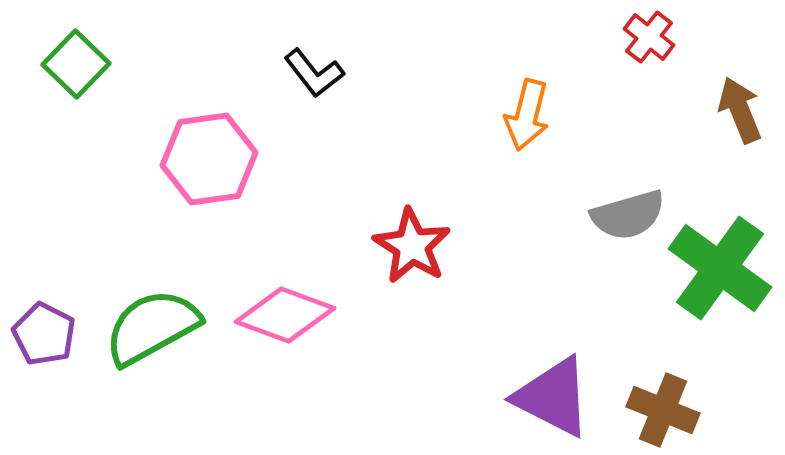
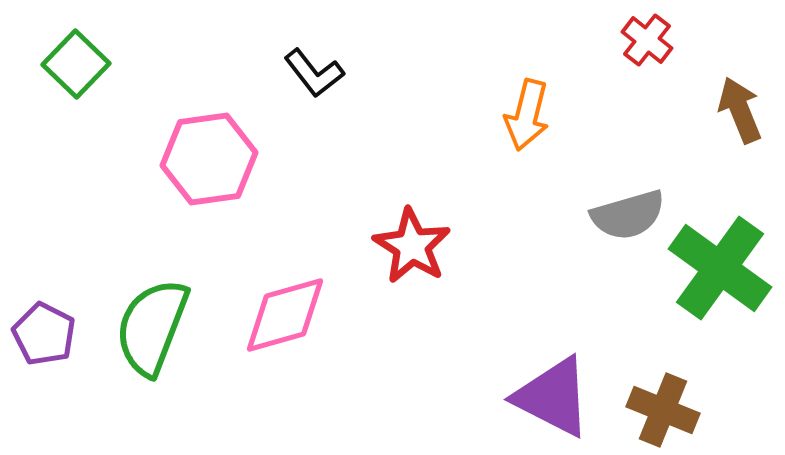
red cross: moved 2 px left, 3 px down
pink diamond: rotated 36 degrees counterclockwise
green semicircle: rotated 40 degrees counterclockwise
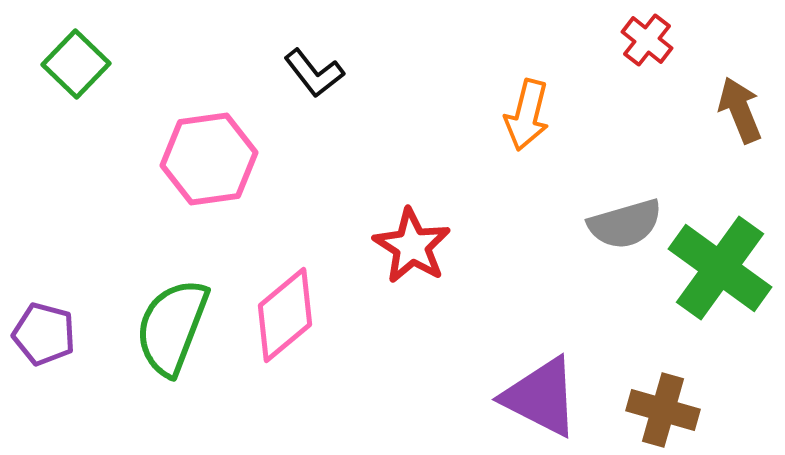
gray semicircle: moved 3 px left, 9 px down
pink diamond: rotated 24 degrees counterclockwise
green semicircle: moved 20 px right
purple pentagon: rotated 12 degrees counterclockwise
purple triangle: moved 12 px left
brown cross: rotated 6 degrees counterclockwise
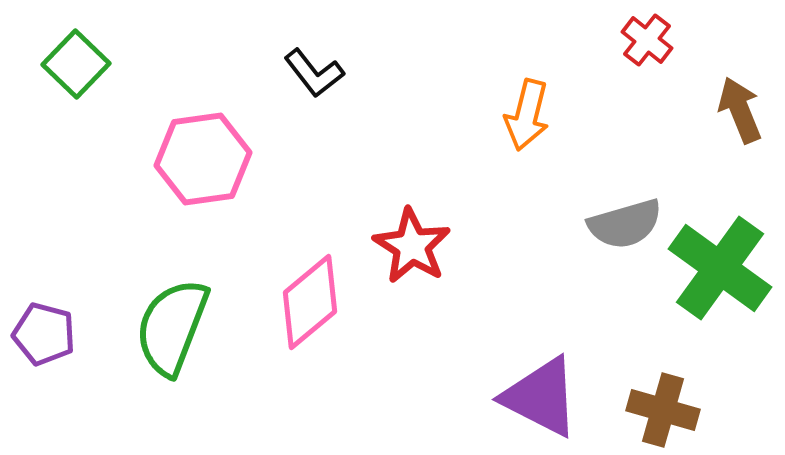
pink hexagon: moved 6 px left
pink diamond: moved 25 px right, 13 px up
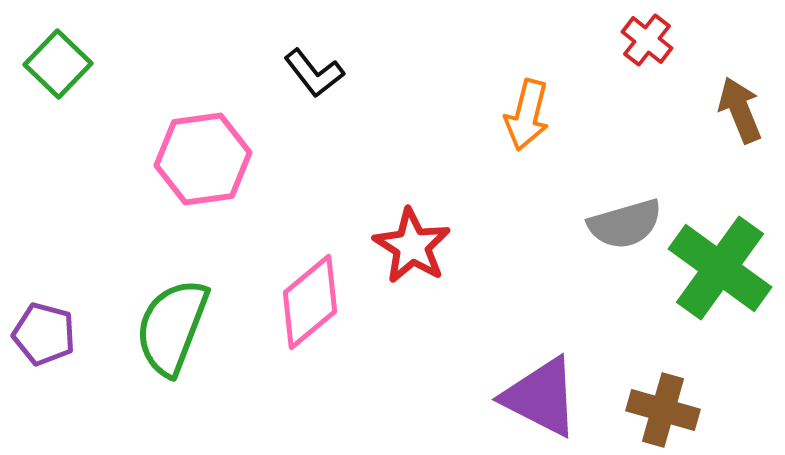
green square: moved 18 px left
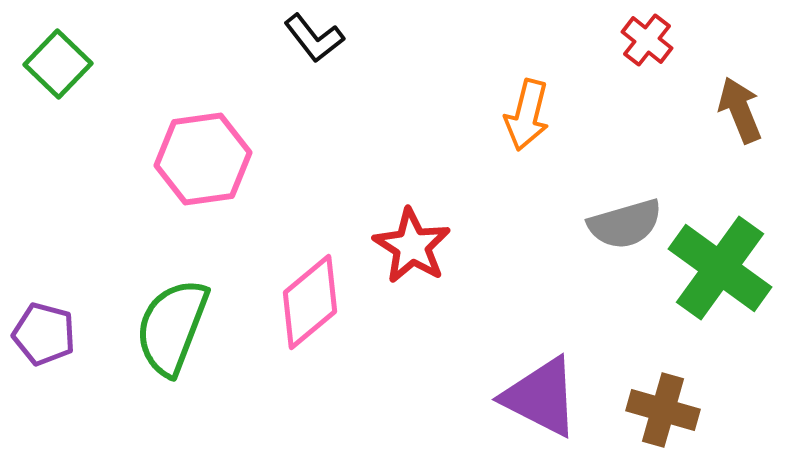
black L-shape: moved 35 px up
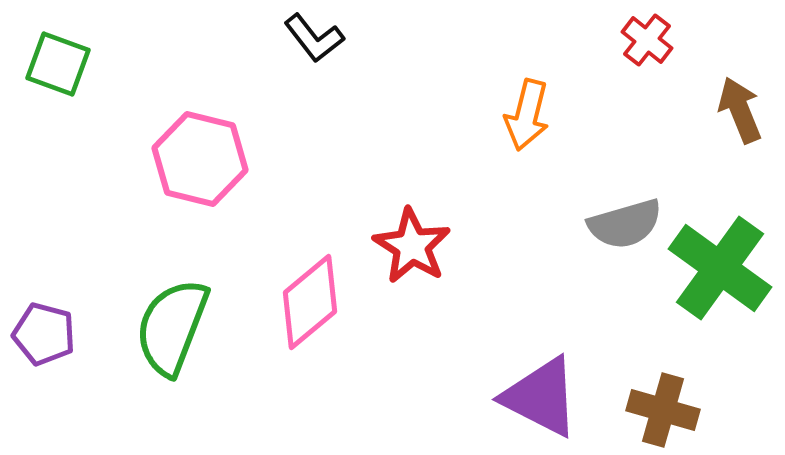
green square: rotated 24 degrees counterclockwise
pink hexagon: moved 3 px left; rotated 22 degrees clockwise
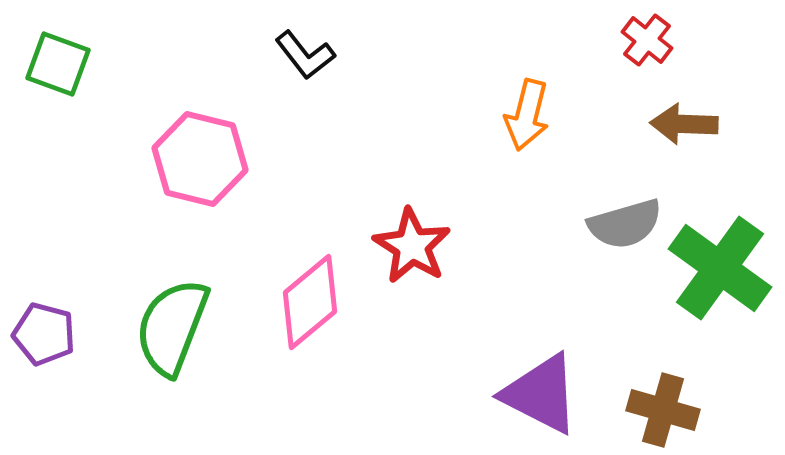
black L-shape: moved 9 px left, 17 px down
brown arrow: moved 56 px left, 14 px down; rotated 66 degrees counterclockwise
purple triangle: moved 3 px up
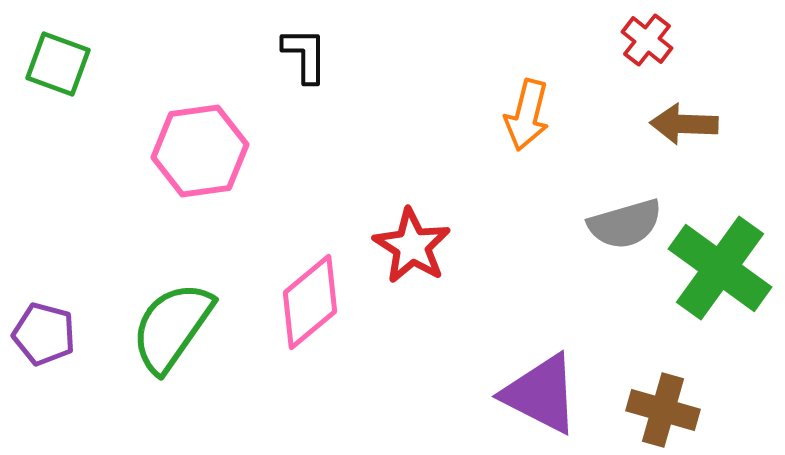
black L-shape: rotated 142 degrees counterclockwise
pink hexagon: moved 8 px up; rotated 22 degrees counterclockwise
green semicircle: rotated 14 degrees clockwise
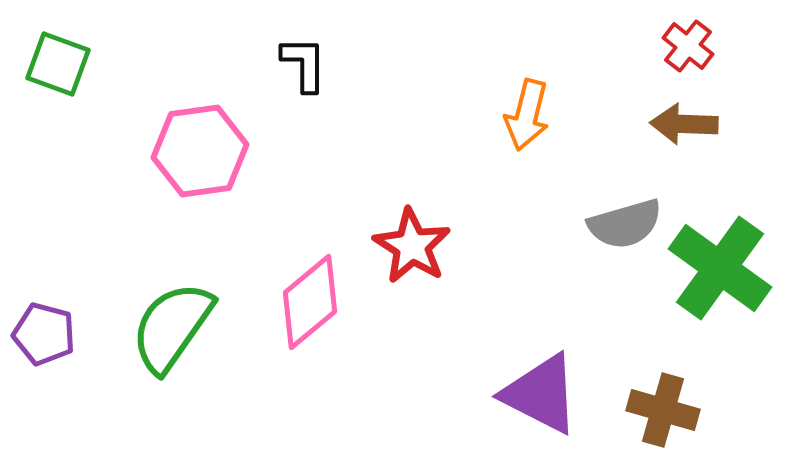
red cross: moved 41 px right, 6 px down
black L-shape: moved 1 px left, 9 px down
